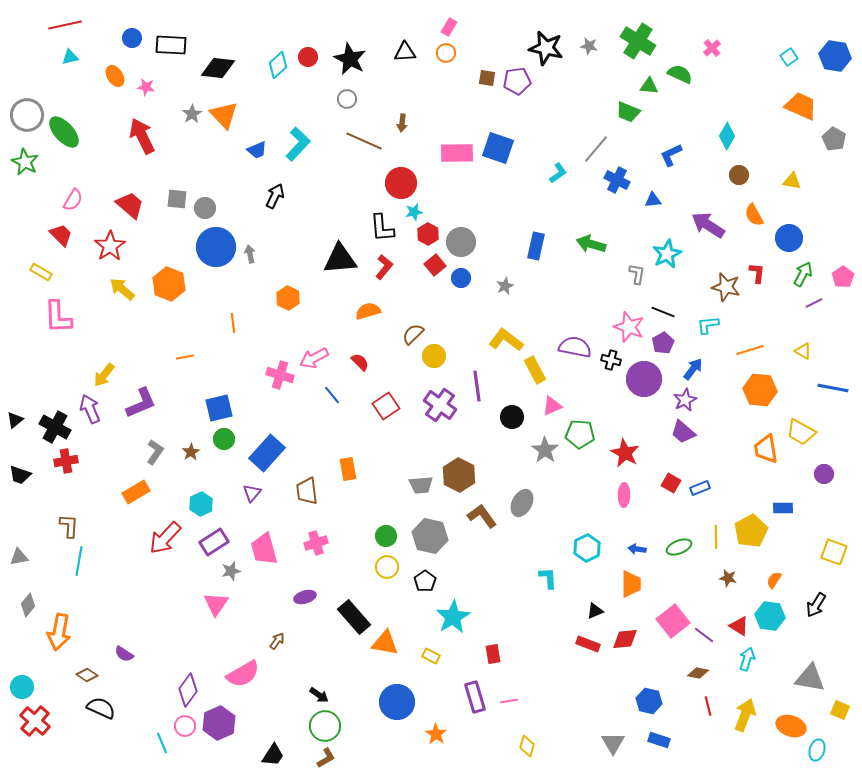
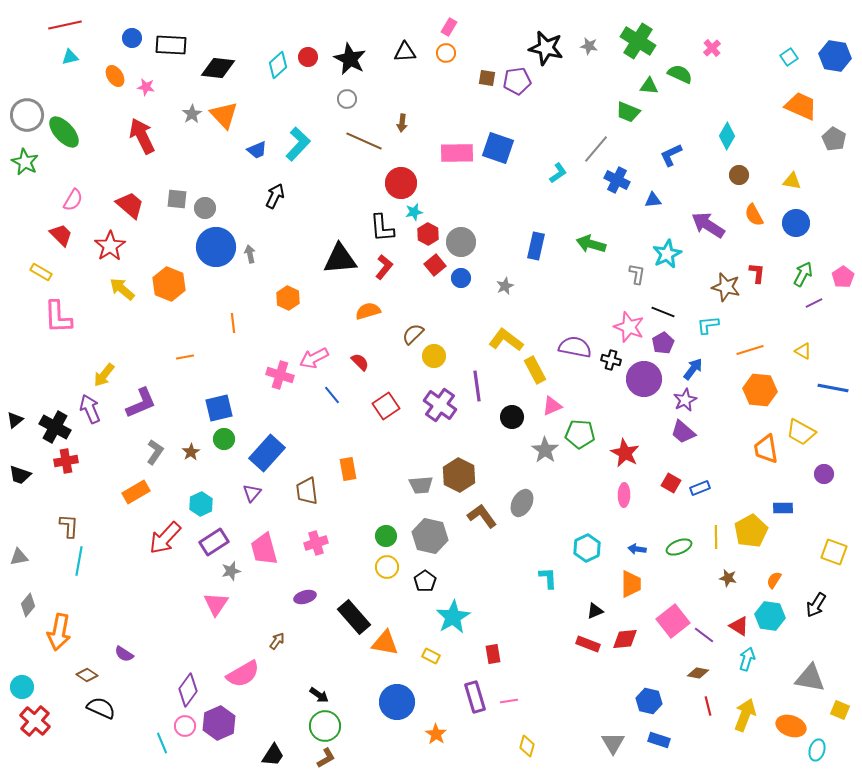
blue circle at (789, 238): moved 7 px right, 15 px up
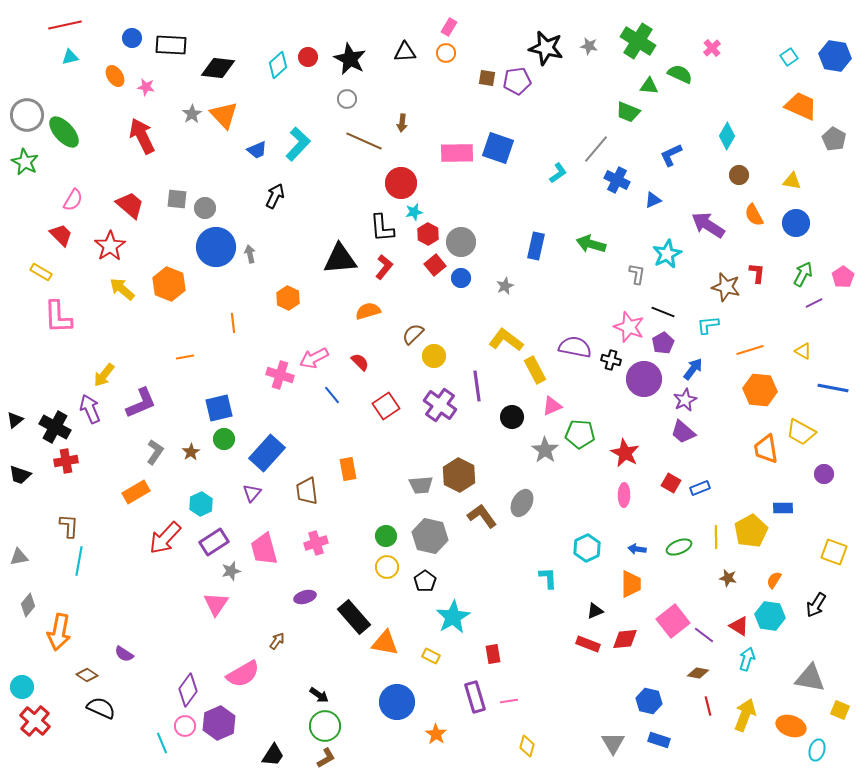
blue triangle at (653, 200): rotated 18 degrees counterclockwise
